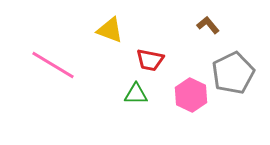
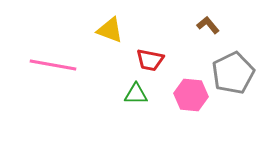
pink line: rotated 21 degrees counterclockwise
pink hexagon: rotated 20 degrees counterclockwise
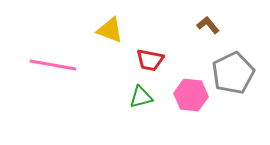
green triangle: moved 5 px right, 3 px down; rotated 15 degrees counterclockwise
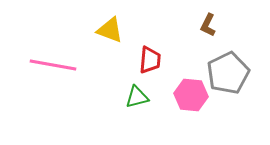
brown L-shape: rotated 115 degrees counterclockwise
red trapezoid: rotated 96 degrees counterclockwise
gray pentagon: moved 5 px left
green triangle: moved 4 px left
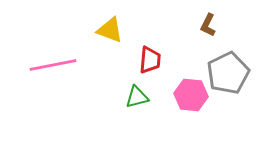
pink line: rotated 21 degrees counterclockwise
